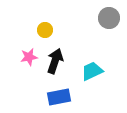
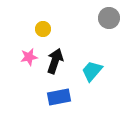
yellow circle: moved 2 px left, 1 px up
cyan trapezoid: rotated 25 degrees counterclockwise
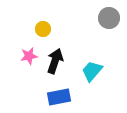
pink star: moved 1 px up
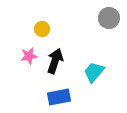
yellow circle: moved 1 px left
cyan trapezoid: moved 2 px right, 1 px down
